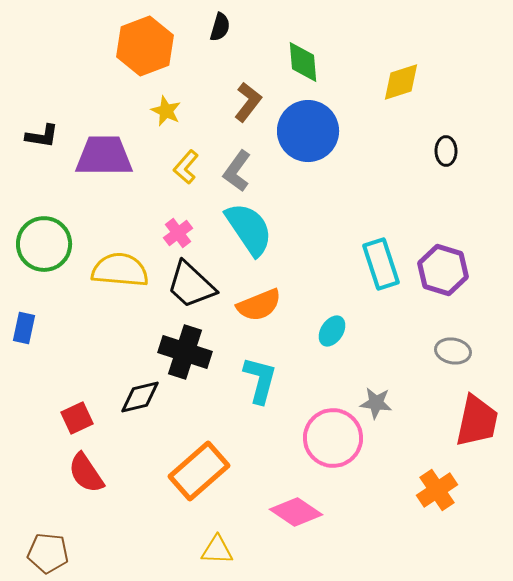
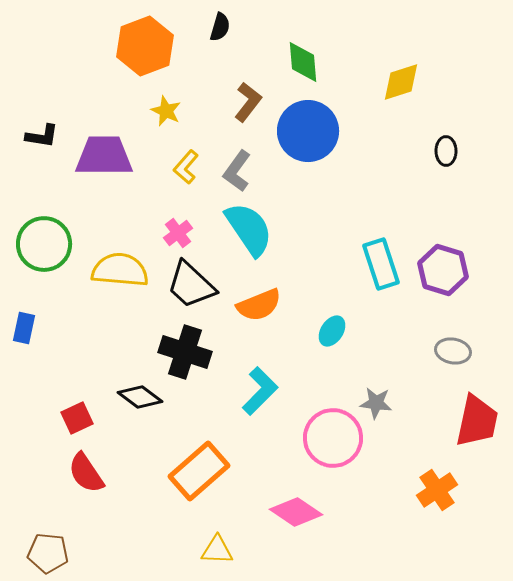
cyan L-shape: moved 11 px down; rotated 30 degrees clockwise
black diamond: rotated 51 degrees clockwise
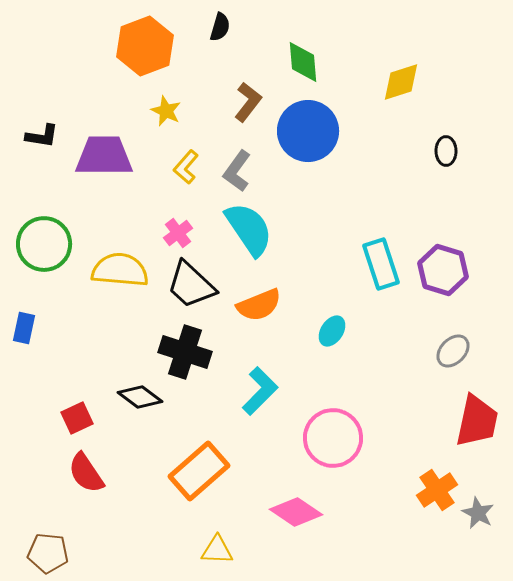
gray ellipse: rotated 56 degrees counterclockwise
gray star: moved 102 px right, 110 px down; rotated 20 degrees clockwise
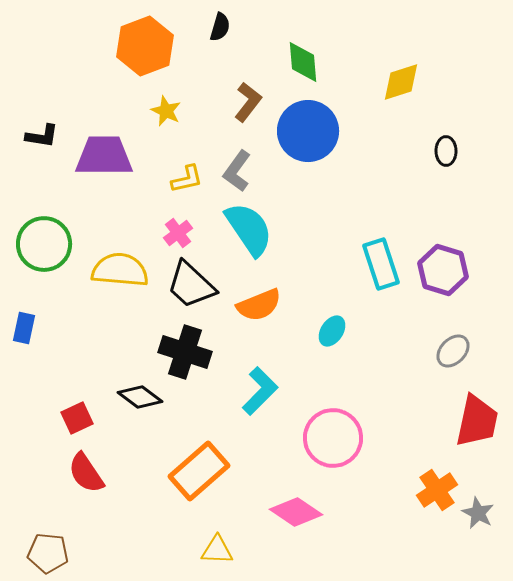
yellow L-shape: moved 1 px right, 12 px down; rotated 144 degrees counterclockwise
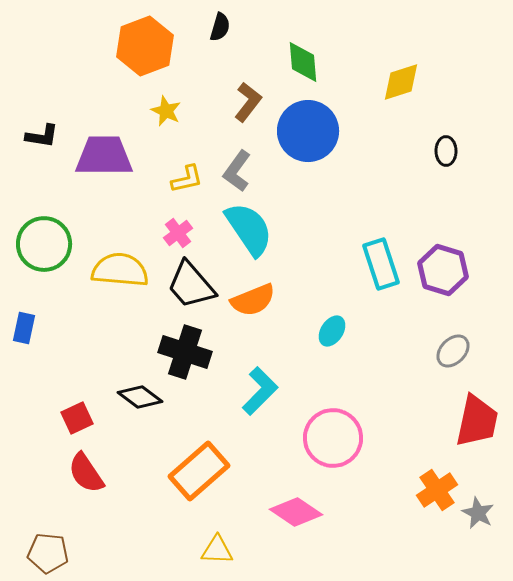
black trapezoid: rotated 6 degrees clockwise
orange semicircle: moved 6 px left, 5 px up
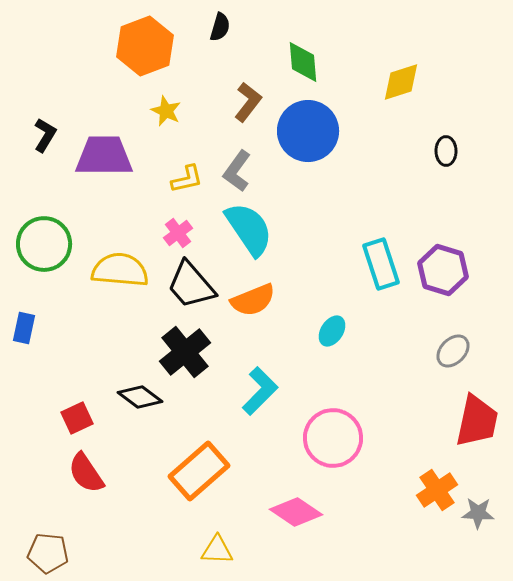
black L-shape: moved 3 px right, 1 px up; rotated 68 degrees counterclockwise
black cross: rotated 33 degrees clockwise
gray star: rotated 24 degrees counterclockwise
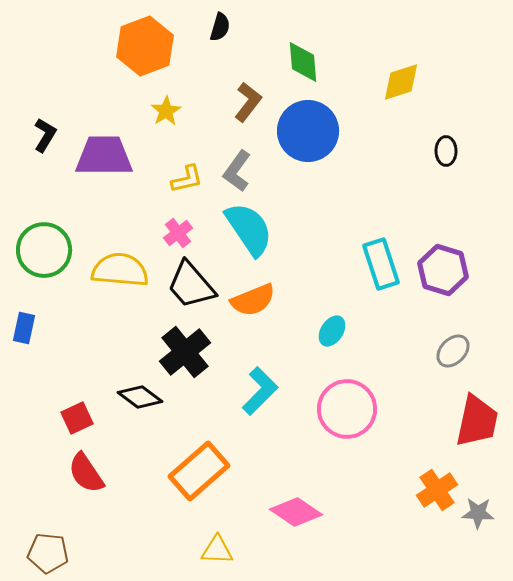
yellow star: rotated 16 degrees clockwise
green circle: moved 6 px down
pink circle: moved 14 px right, 29 px up
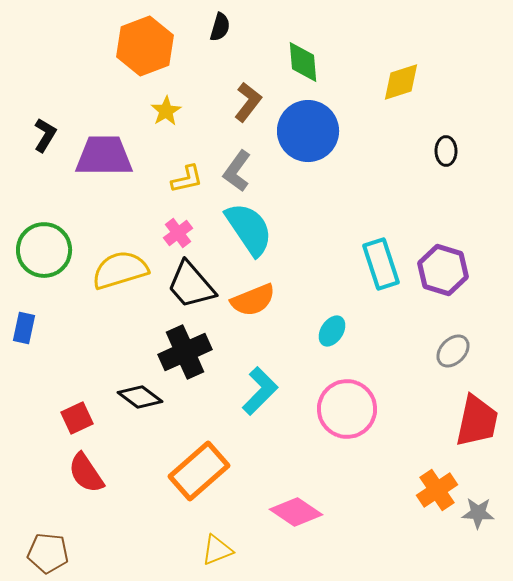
yellow semicircle: rotated 22 degrees counterclockwise
black cross: rotated 15 degrees clockwise
yellow triangle: rotated 24 degrees counterclockwise
